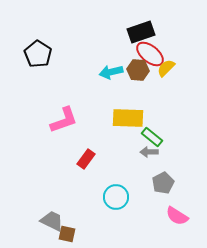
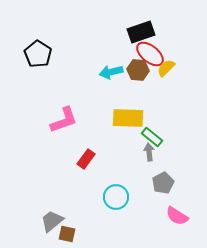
gray arrow: rotated 84 degrees clockwise
gray trapezoid: rotated 65 degrees counterclockwise
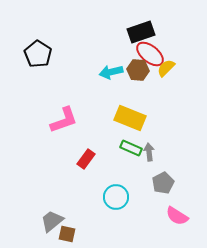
yellow rectangle: moved 2 px right; rotated 20 degrees clockwise
green rectangle: moved 21 px left, 11 px down; rotated 15 degrees counterclockwise
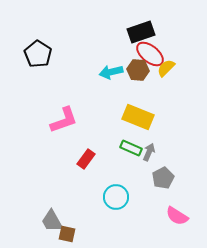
yellow rectangle: moved 8 px right, 1 px up
gray arrow: rotated 30 degrees clockwise
gray pentagon: moved 5 px up
gray trapezoid: rotated 80 degrees counterclockwise
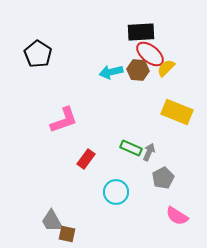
black rectangle: rotated 16 degrees clockwise
yellow rectangle: moved 39 px right, 5 px up
cyan circle: moved 5 px up
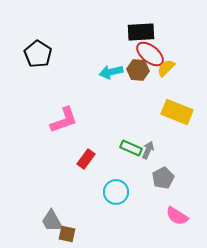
gray arrow: moved 1 px left, 2 px up
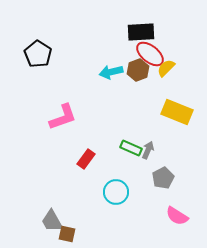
brown hexagon: rotated 25 degrees counterclockwise
pink L-shape: moved 1 px left, 3 px up
